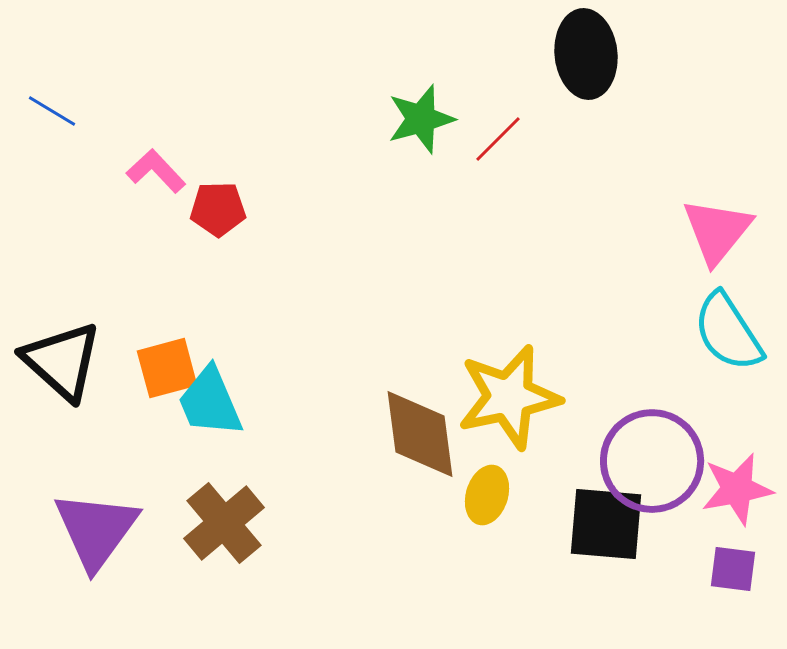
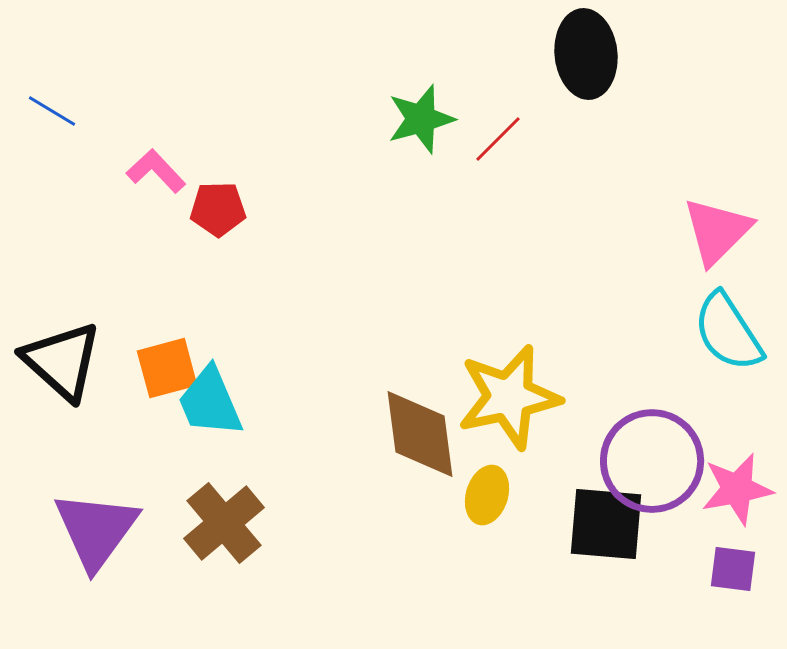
pink triangle: rotated 6 degrees clockwise
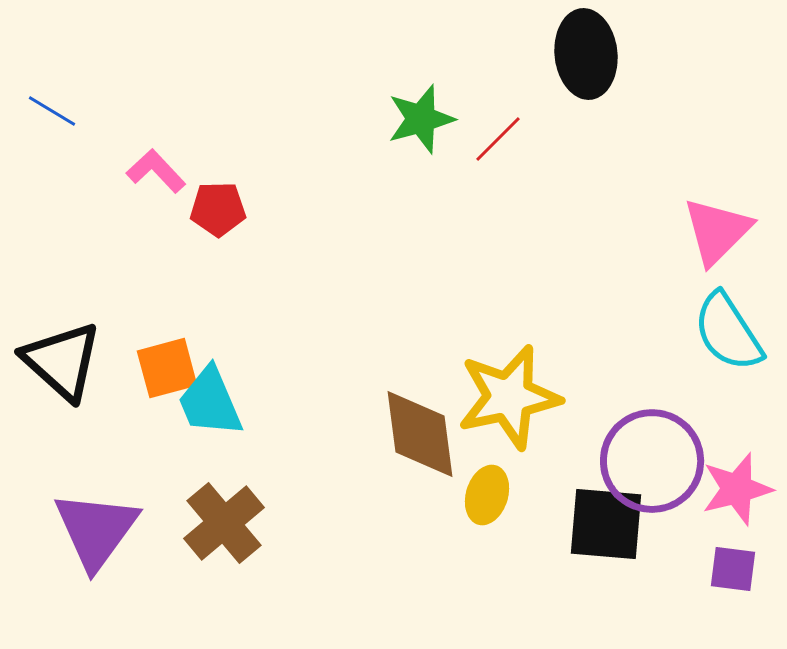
pink star: rotated 4 degrees counterclockwise
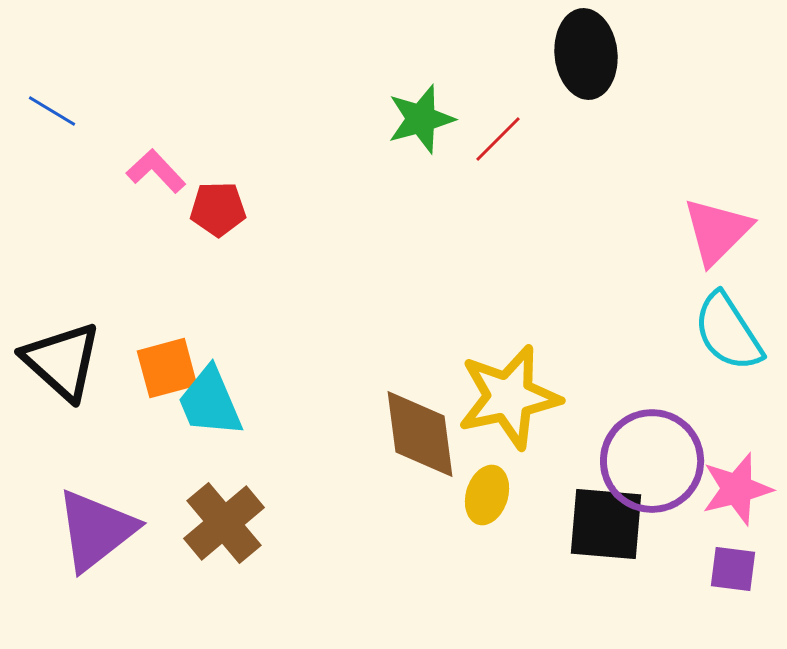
purple triangle: rotated 16 degrees clockwise
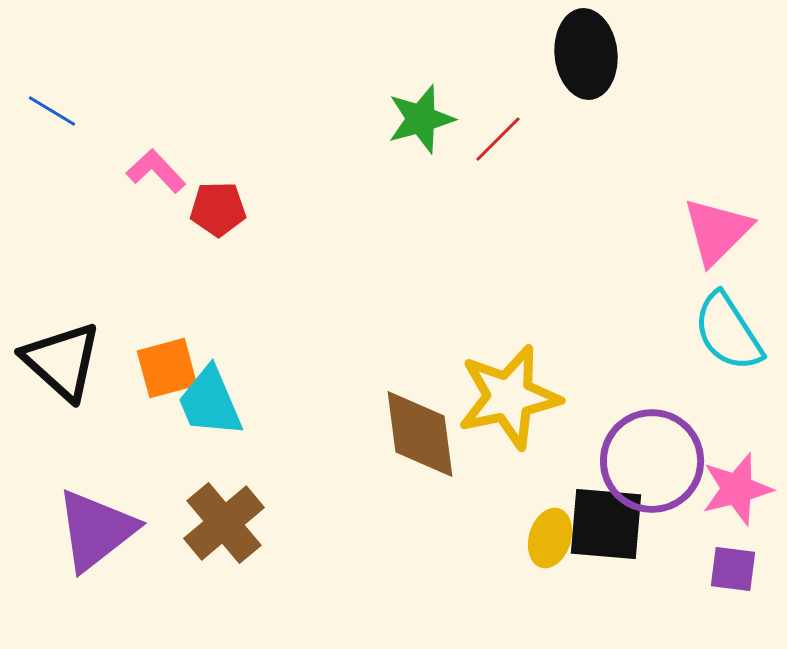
yellow ellipse: moved 63 px right, 43 px down
